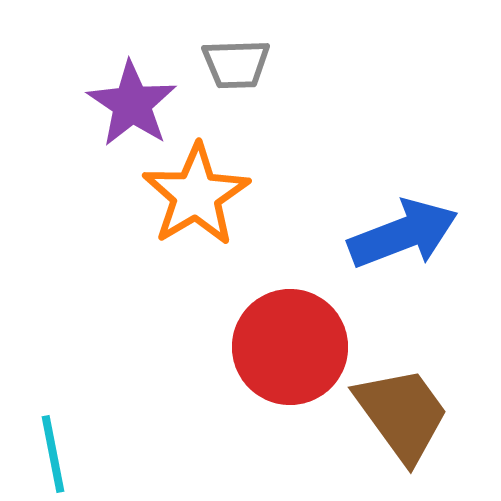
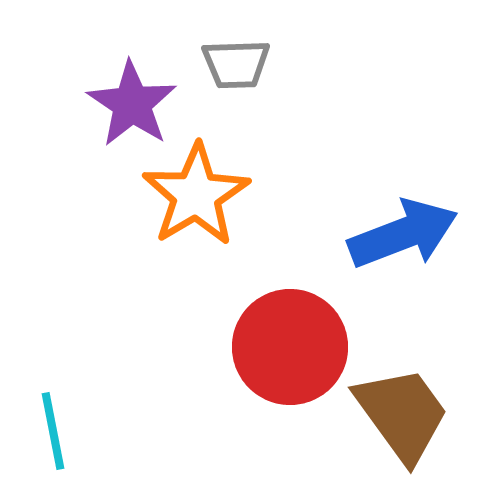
cyan line: moved 23 px up
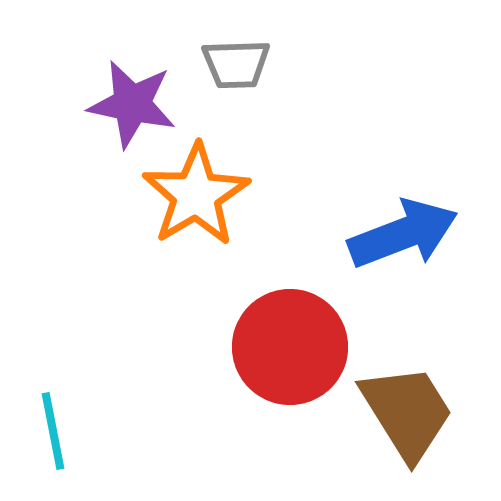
purple star: rotated 22 degrees counterclockwise
brown trapezoid: moved 5 px right, 2 px up; rotated 4 degrees clockwise
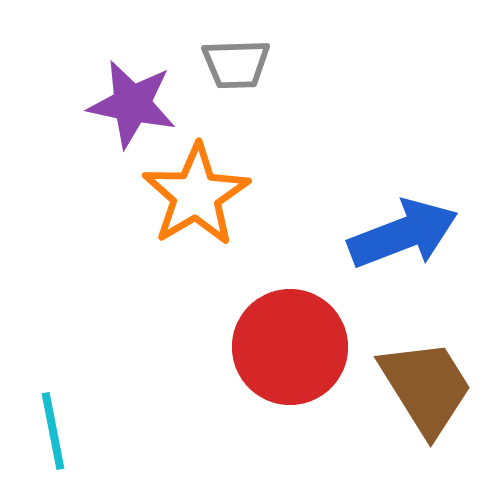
brown trapezoid: moved 19 px right, 25 px up
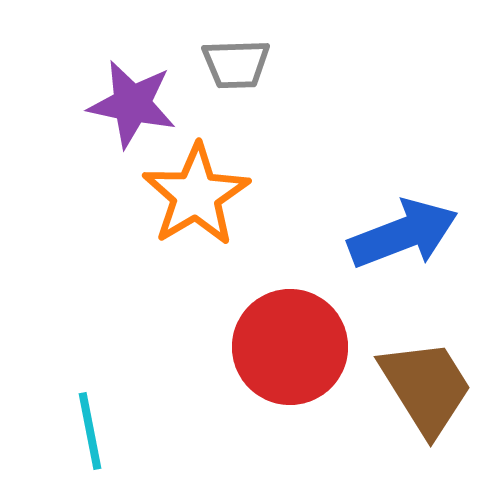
cyan line: moved 37 px right
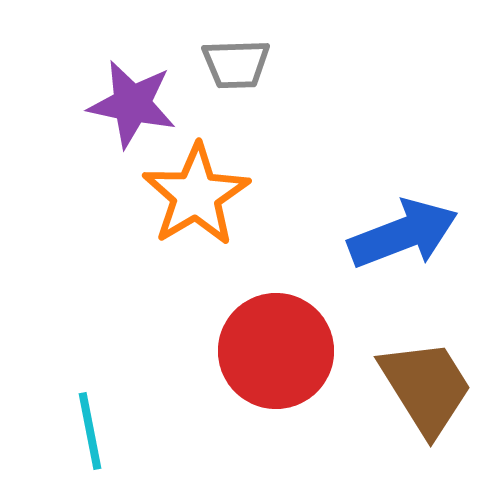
red circle: moved 14 px left, 4 px down
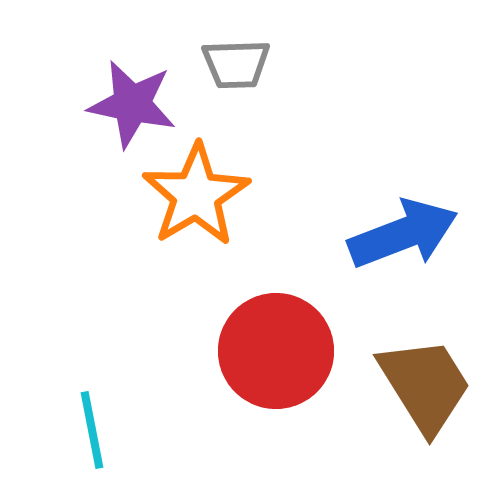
brown trapezoid: moved 1 px left, 2 px up
cyan line: moved 2 px right, 1 px up
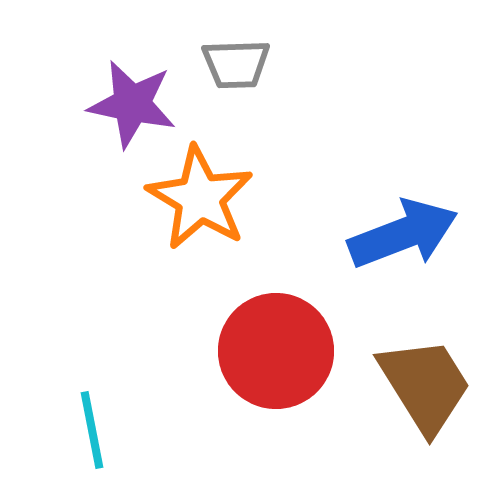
orange star: moved 4 px right, 3 px down; rotated 10 degrees counterclockwise
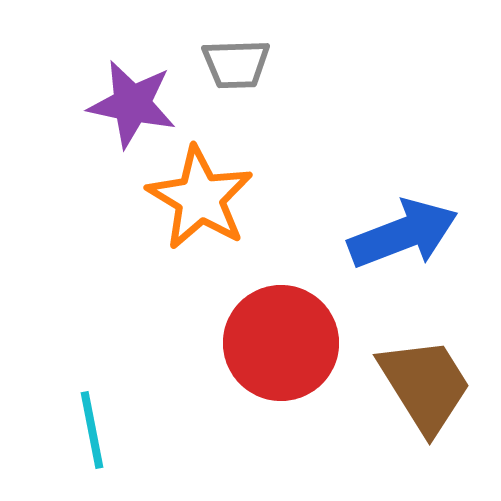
red circle: moved 5 px right, 8 px up
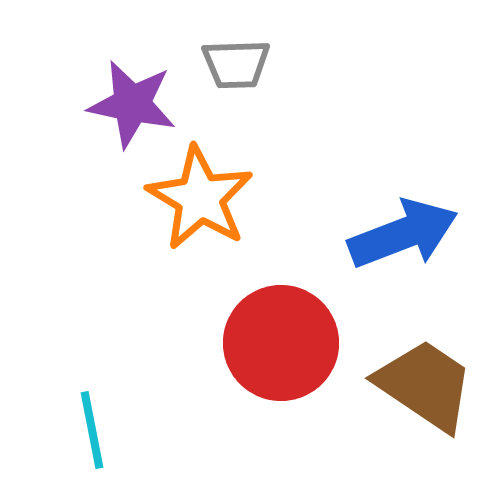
brown trapezoid: rotated 24 degrees counterclockwise
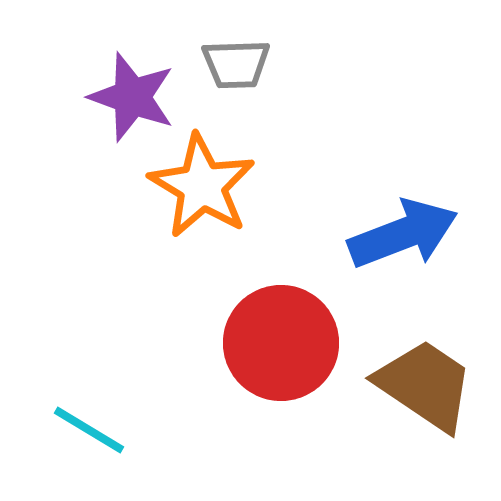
purple star: moved 7 px up; rotated 8 degrees clockwise
orange star: moved 2 px right, 12 px up
cyan line: moved 3 px left; rotated 48 degrees counterclockwise
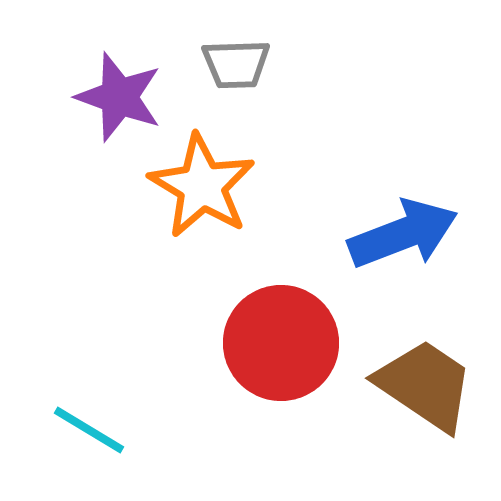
purple star: moved 13 px left
